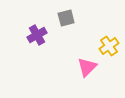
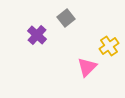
gray square: rotated 24 degrees counterclockwise
purple cross: rotated 18 degrees counterclockwise
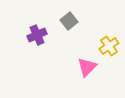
gray square: moved 3 px right, 3 px down
purple cross: rotated 24 degrees clockwise
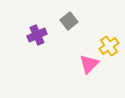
pink triangle: moved 2 px right, 3 px up
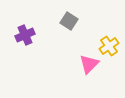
gray square: rotated 18 degrees counterclockwise
purple cross: moved 12 px left
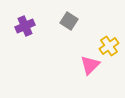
purple cross: moved 9 px up
pink triangle: moved 1 px right, 1 px down
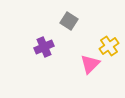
purple cross: moved 19 px right, 21 px down
pink triangle: moved 1 px up
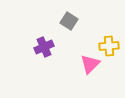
yellow cross: rotated 30 degrees clockwise
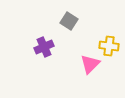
yellow cross: rotated 12 degrees clockwise
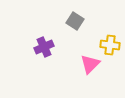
gray square: moved 6 px right
yellow cross: moved 1 px right, 1 px up
